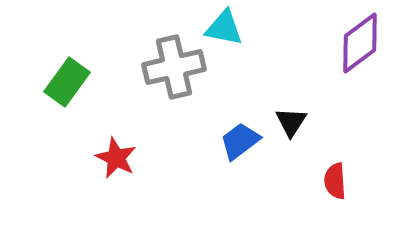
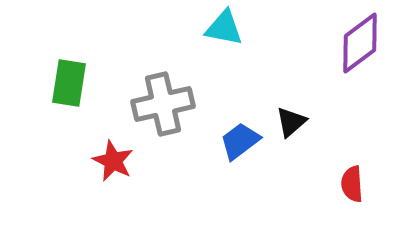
gray cross: moved 11 px left, 37 px down
green rectangle: moved 2 px right, 1 px down; rotated 27 degrees counterclockwise
black triangle: rotated 16 degrees clockwise
red star: moved 3 px left, 3 px down
red semicircle: moved 17 px right, 3 px down
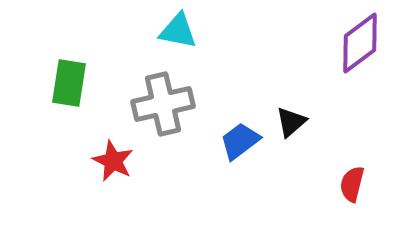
cyan triangle: moved 46 px left, 3 px down
red semicircle: rotated 18 degrees clockwise
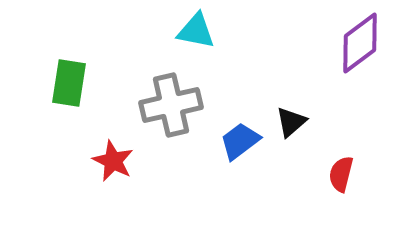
cyan triangle: moved 18 px right
gray cross: moved 8 px right, 1 px down
red semicircle: moved 11 px left, 10 px up
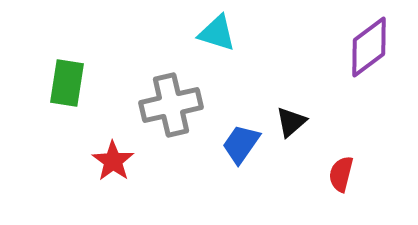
cyan triangle: moved 21 px right, 2 px down; rotated 6 degrees clockwise
purple diamond: moved 9 px right, 4 px down
green rectangle: moved 2 px left
blue trapezoid: moved 1 px right, 3 px down; rotated 18 degrees counterclockwise
red star: rotated 9 degrees clockwise
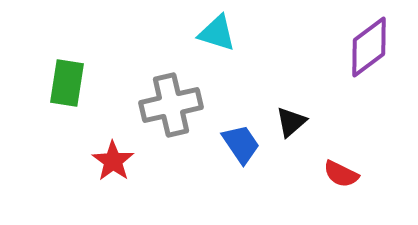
blue trapezoid: rotated 111 degrees clockwise
red semicircle: rotated 78 degrees counterclockwise
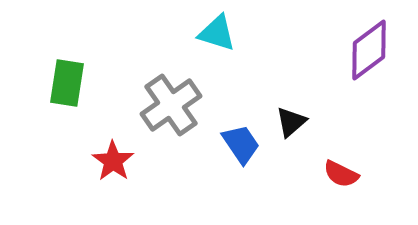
purple diamond: moved 3 px down
gray cross: rotated 22 degrees counterclockwise
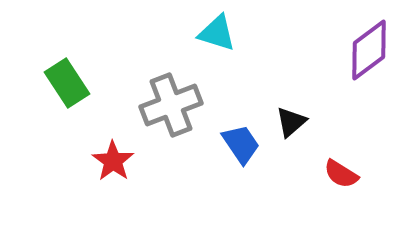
green rectangle: rotated 42 degrees counterclockwise
gray cross: rotated 14 degrees clockwise
red semicircle: rotated 6 degrees clockwise
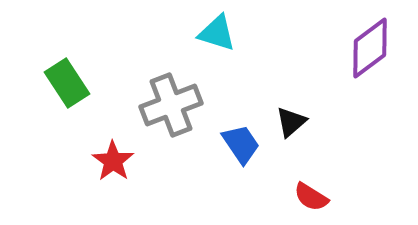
purple diamond: moved 1 px right, 2 px up
red semicircle: moved 30 px left, 23 px down
